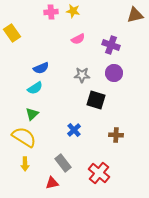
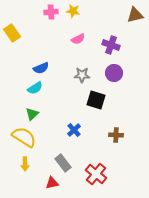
red cross: moved 3 px left, 1 px down
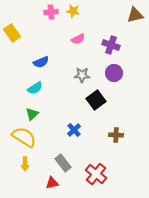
blue semicircle: moved 6 px up
black square: rotated 36 degrees clockwise
